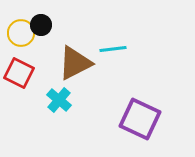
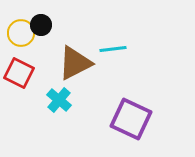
purple square: moved 9 px left
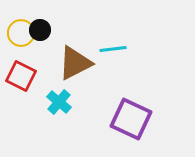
black circle: moved 1 px left, 5 px down
red square: moved 2 px right, 3 px down
cyan cross: moved 2 px down
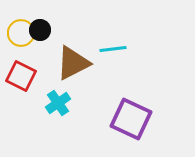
brown triangle: moved 2 px left
cyan cross: moved 1 px left, 1 px down; rotated 15 degrees clockwise
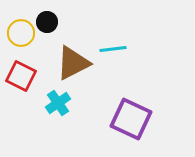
black circle: moved 7 px right, 8 px up
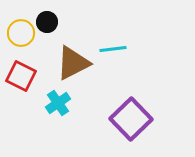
purple square: rotated 21 degrees clockwise
